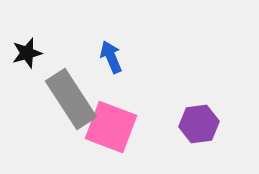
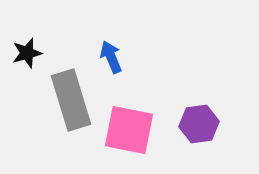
gray rectangle: moved 1 px down; rotated 16 degrees clockwise
pink square: moved 18 px right, 3 px down; rotated 10 degrees counterclockwise
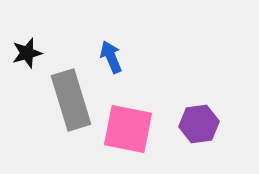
pink square: moved 1 px left, 1 px up
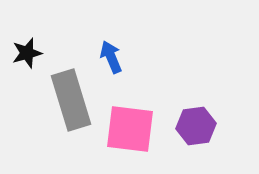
purple hexagon: moved 3 px left, 2 px down
pink square: moved 2 px right; rotated 4 degrees counterclockwise
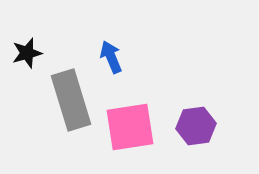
pink square: moved 2 px up; rotated 16 degrees counterclockwise
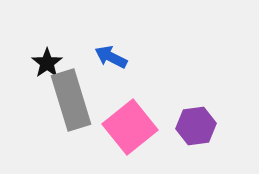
black star: moved 20 px right, 10 px down; rotated 20 degrees counterclockwise
blue arrow: rotated 40 degrees counterclockwise
pink square: rotated 30 degrees counterclockwise
